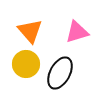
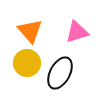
yellow circle: moved 1 px right, 1 px up
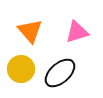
yellow circle: moved 6 px left, 6 px down
black ellipse: rotated 20 degrees clockwise
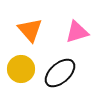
orange triangle: moved 1 px up
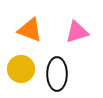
orange triangle: rotated 28 degrees counterclockwise
black ellipse: moved 3 px left, 1 px down; rotated 48 degrees counterclockwise
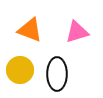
yellow circle: moved 1 px left, 1 px down
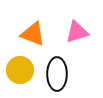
orange triangle: moved 3 px right, 4 px down
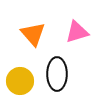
orange triangle: rotated 28 degrees clockwise
yellow circle: moved 11 px down
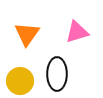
orange triangle: moved 6 px left; rotated 16 degrees clockwise
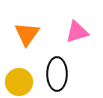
yellow circle: moved 1 px left, 1 px down
